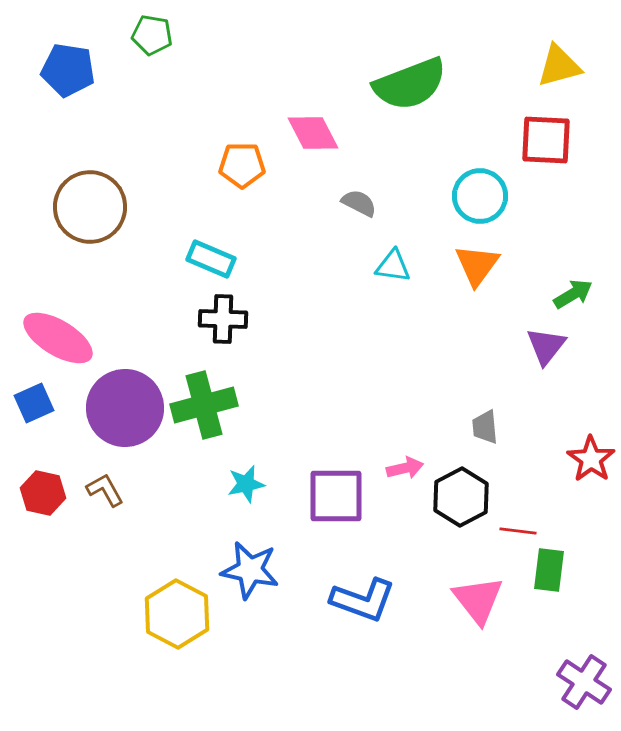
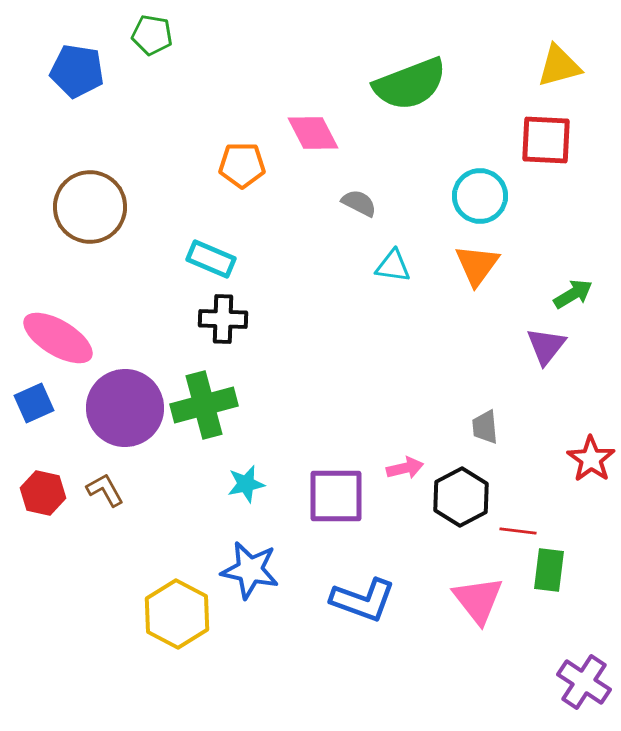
blue pentagon: moved 9 px right, 1 px down
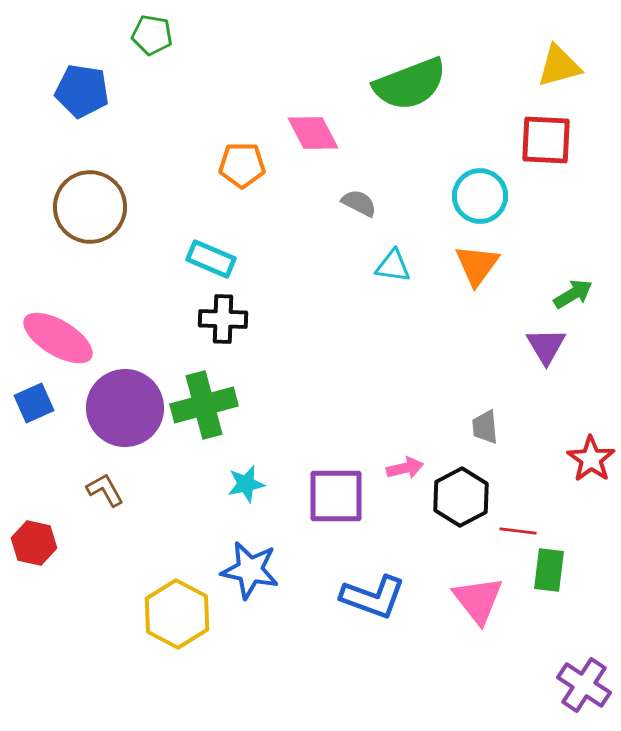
blue pentagon: moved 5 px right, 20 px down
purple triangle: rotated 9 degrees counterclockwise
red hexagon: moved 9 px left, 50 px down
blue L-shape: moved 10 px right, 3 px up
purple cross: moved 3 px down
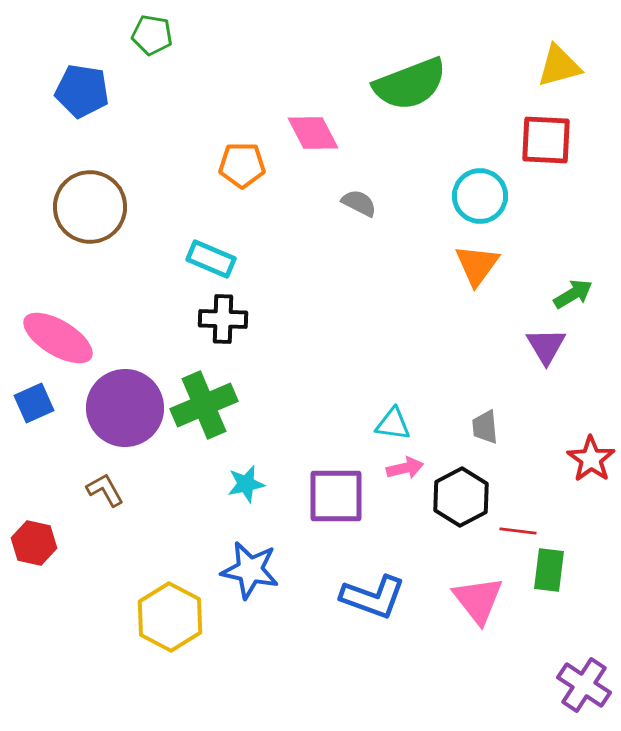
cyan triangle: moved 158 px down
green cross: rotated 8 degrees counterclockwise
yellow hexagon: moved 7 px left, 3 px down
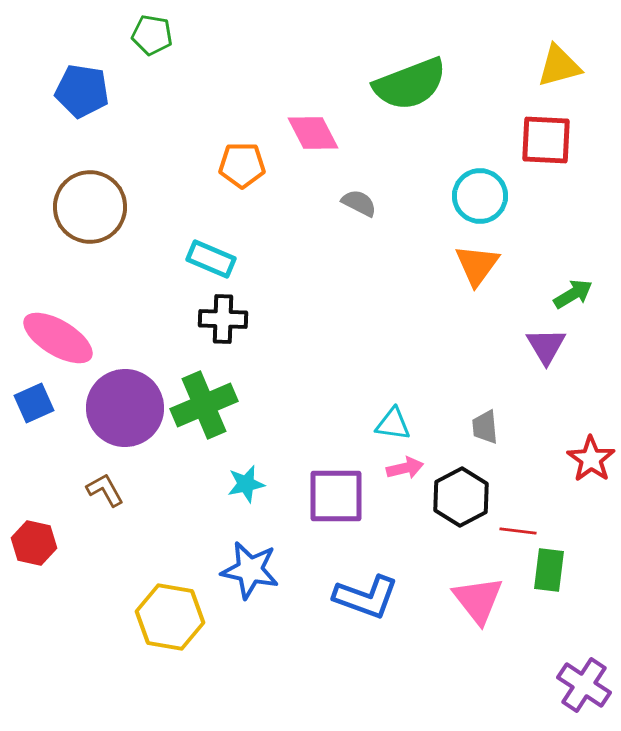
blue L-shape: moved 7 px left
yellow hexagon: rotated 18 degrees counterclockwise
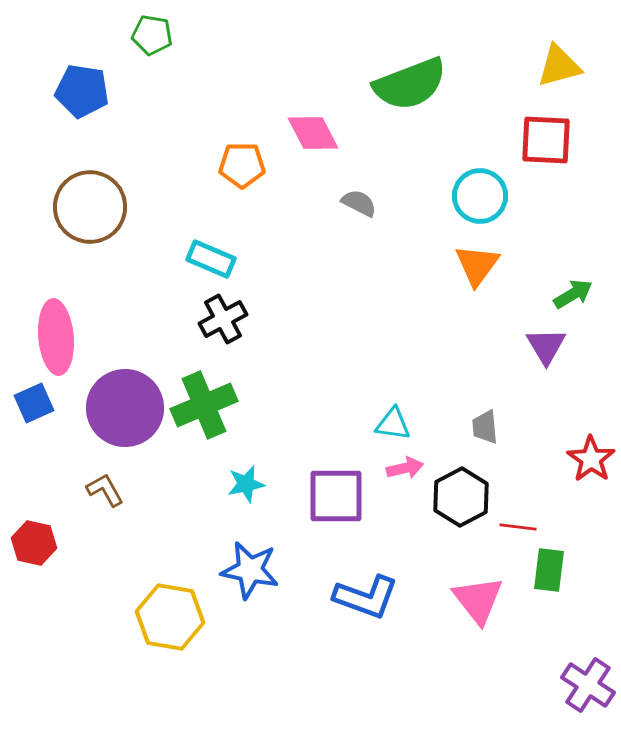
black cross: rotated 30 degrees counterclockwise
pink ellipse: moved 2 px left, 1 px up; rotated 54 degrees clockwise
red line: moved 4 px up
purple cross: moved 4 px right
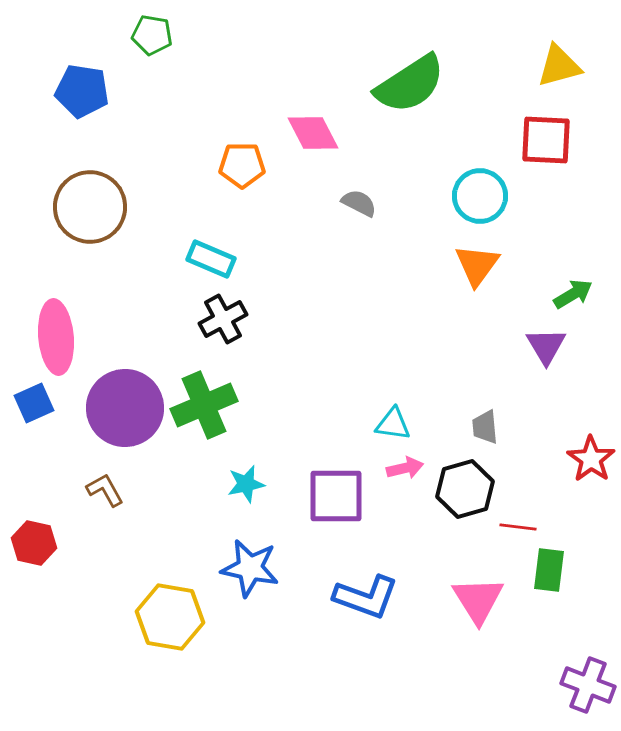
green semicircle: rotated 12 degrees counterclockwise
black hexagon: moved 4 px right, 8 px up; rotated 12 degrees clockwise
blue star: moved 2 px up
pink triangle: rotated 6 degrees clockwise
purple cross: rotated 12 degrees counterclockwise
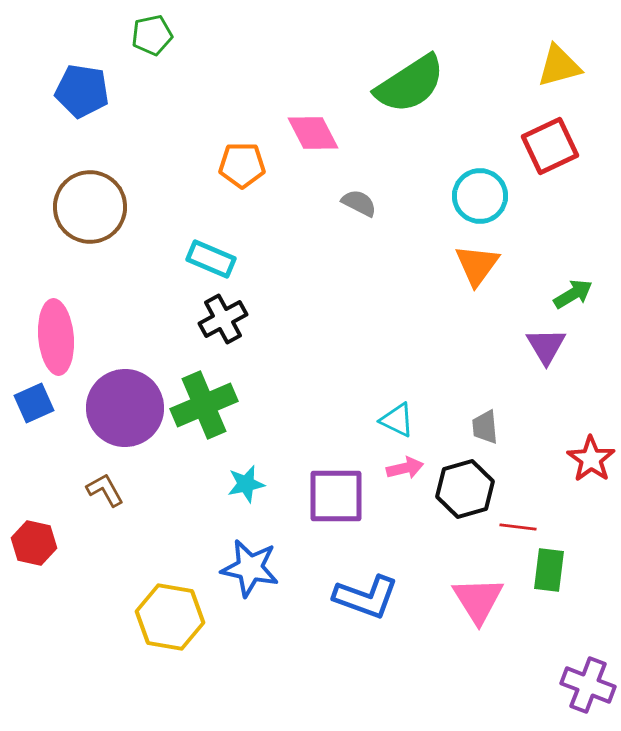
green pentagon: rotated 21 degrees counterclockwise
red square: moved 4 px right, 6 px down; rotated 28 degrees counterclockwise
cyan triangle: moved 4 px right, 4 px up; rotated 18 degrees clockwise
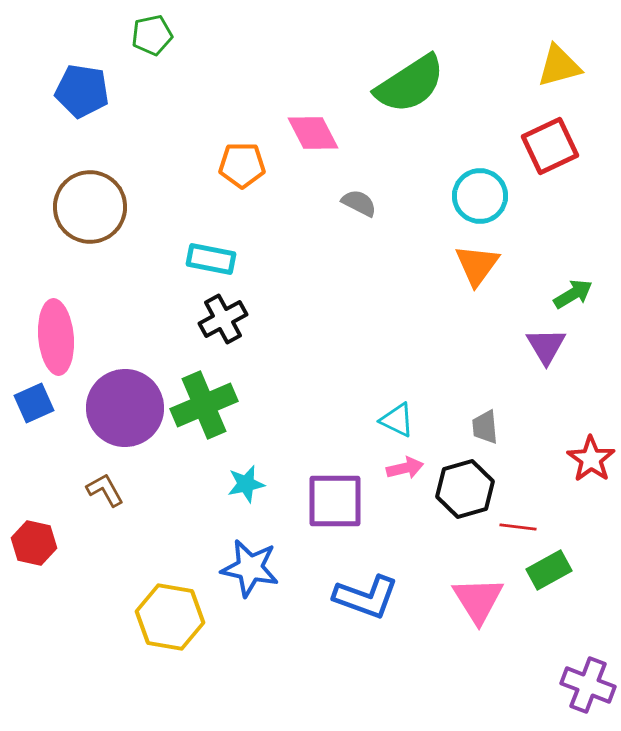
cyan rectangle: rotated 12 degrees counterclockwise
purple square: moved 1 px left, 5 px down
green rectangle: rotated 54 degrees clockwise
